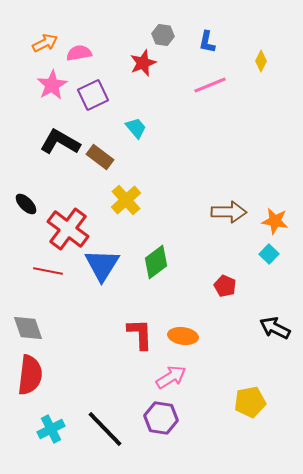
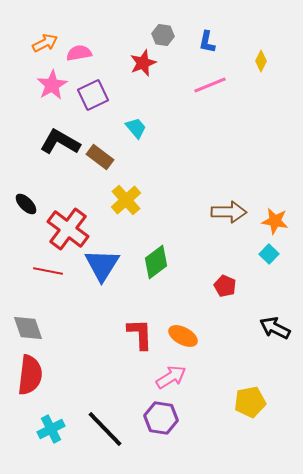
orange ellipse: rotated 20 degrees clockwise
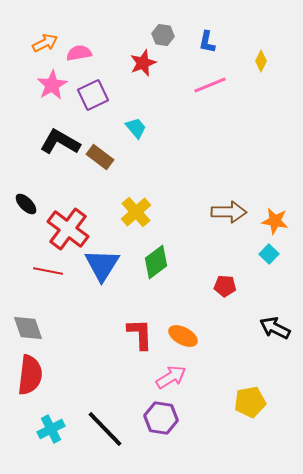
yellow cross: moved 10 px right, 12 px down
red pentagon: rotated 20 degrees counterclockwise
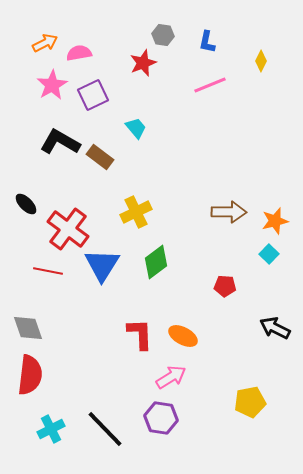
yellow cross: rotated 16 degrees clockwise
orange star: rotated 24 degrees counterclockwise
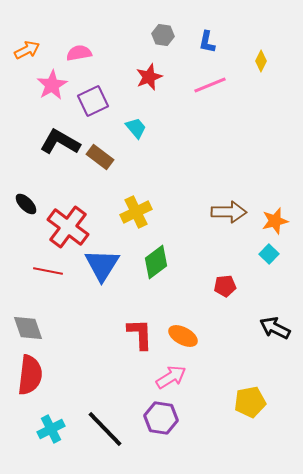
orange arrow: moved 18 px left, 7 px down
red star: moved 6 px right, 14 px down
purple square: moved 6 px down
red cross: moved 2 px up
red pentagon: rotated 10 degrees counterclockwise
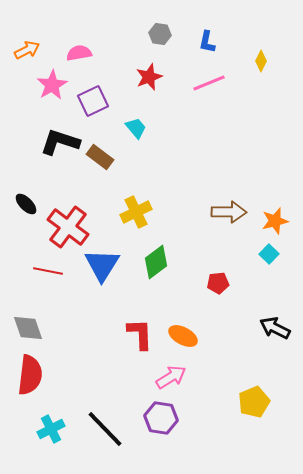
gray hexagon: moved 3 px left, 1 px up
pink line: moved 1 px left, 2 px up
black L-shape: rotated 12 degrees counterclockwise
red pentagon: moved 7 px left, 3 px up
yellow pentagon: moved 4 px right; rotated 12 degrees counterclockwise
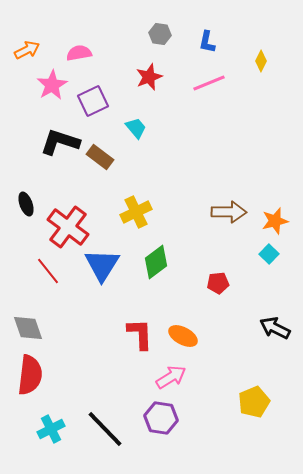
black ellipse: rotated 25 degrees clockwise
red line: rotated 40 degrees clockwise
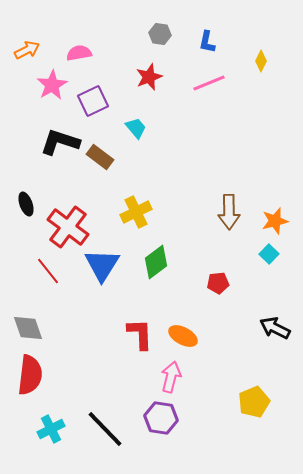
brown arrow: rotated 88 degrees clockwise
pink arrow: rotated 44 degrees counterclockwise
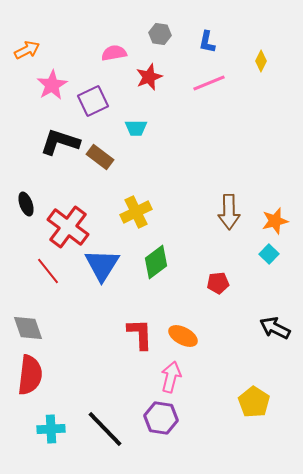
pink semicircle: moved 35 px right
cyan trapezoid: rotated 130 degrees clockwise
yellow pentagon: rotated 16 degrees counterclockwise
cyan cross: rotated 24 degrees clockwise
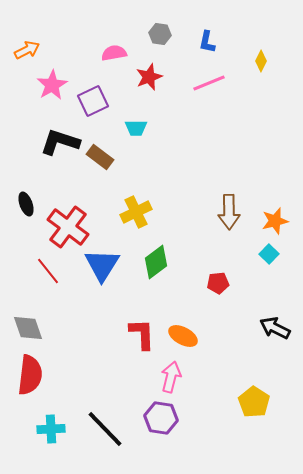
red L-shape: moved 2 px right
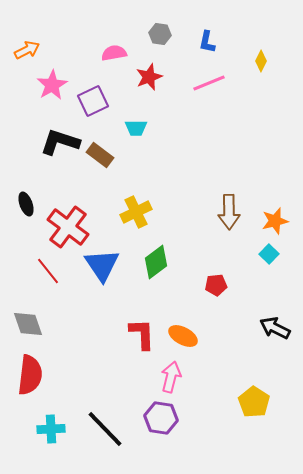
brown rectangle: moved 2 px up
blue triangle: rotated 6 degrees counterclockwise
red pentagon: moved 2 px left, 2 px down
gray diamond: moved 4 px up
